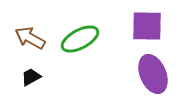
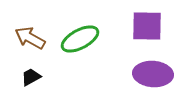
purple ellipse: rotated 63 degrees counterclockwise
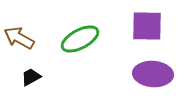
brown arrow: moved 11 px left
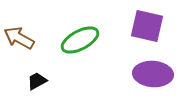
purple square: rotated 12 degrees clockwise
green ellipse: moved 1 px down
black trapezoid: moved 6 px right, 4 px down
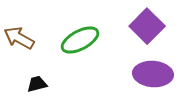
purple square: rotated 32 degrees clockwise
black trapezoid: moved 3 px down; rotated 15 degrees clockwise
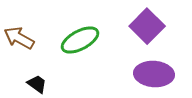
purple ellipse: moved 1 px right
black trapezoid: rotated 50 degrees clockwise
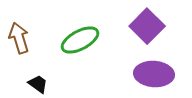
brown arrow: rotated 44 degrees clockwise
black trapezoid: moved 1 px right
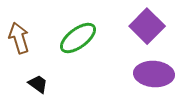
green ellipse: moved 2 px left, 2 px up; rotated 9 degrees counterclockwise
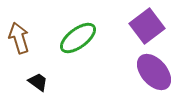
purple square: rotated 8 degrees clockwise
purple ellipse: moved 2 px up; rotated 45 degrees clockwise
black trapezoid: moved 2 px up
